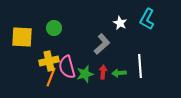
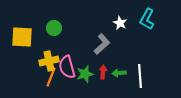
white line: moved 10 px down
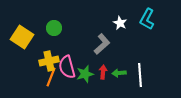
yellow square: rotated 30 degrees clockwise
white line: moved 1 px up
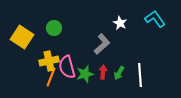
cyan L-shape: moved 8 px right; rotated 115 degrees clockwise
green arrow: rotated 56 degrees counterclockwise
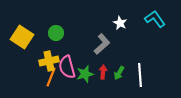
green circle: moved 2 px right, 5 px down
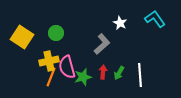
green star: moved 2 px left, 3 px down
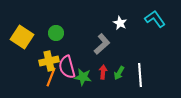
green star: rotated 24 degrees clockwise
